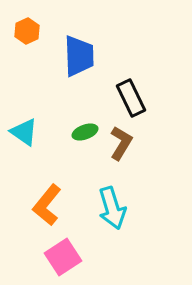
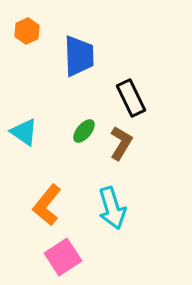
green ellipse: moved 1 px left, 1 px up; rotated 30 degrees counterclockwise
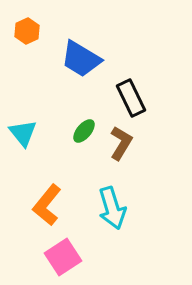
blue trapezoid: moved 2 px right, 3 px down; rotated 123 degrees clockwise
cyan triangle: moved 1 px left, 1 px down; rotated 16 degrees clockwise
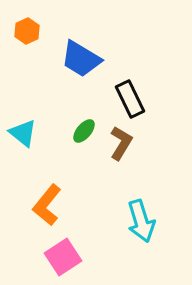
black rectangle: moved 1 px left, 1 px down
cyan triangle: rotated 12 degrees counterclockwise
cyan arrow: moved 29 px right, 13 px down
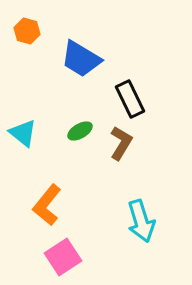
orange hexagon: rotated 20 degrees counterclockwise
green ellipse: moved 4 px left; rotated 20 degrees clockwise
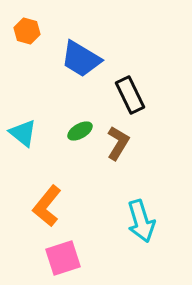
black rectangle: moved 4 px up
brown L-shape: moved 3 px left
orange L-shape: moved 1 px down
pink square: moved 1 px down; rotated 15 degrees clockwise
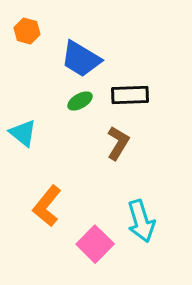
black rectangle: rotated 66 degrees counterclockwise
green ellipse: moved 30 px up
pink square: moved 32 px right, 14 px up; rotated 27 degrees counterclockwise
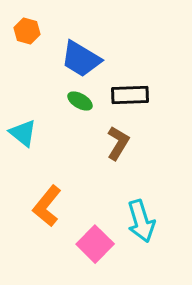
green ellipse: rotated 60 degrees clockwise
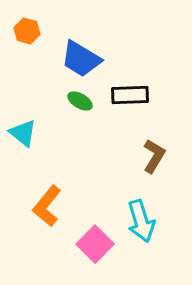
brown L-shape: moved 36 px right, 13 px down
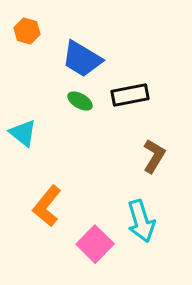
blue trapezoid: moved 1 px right
black rectangle: rotated 9 degrees counterclockwise
